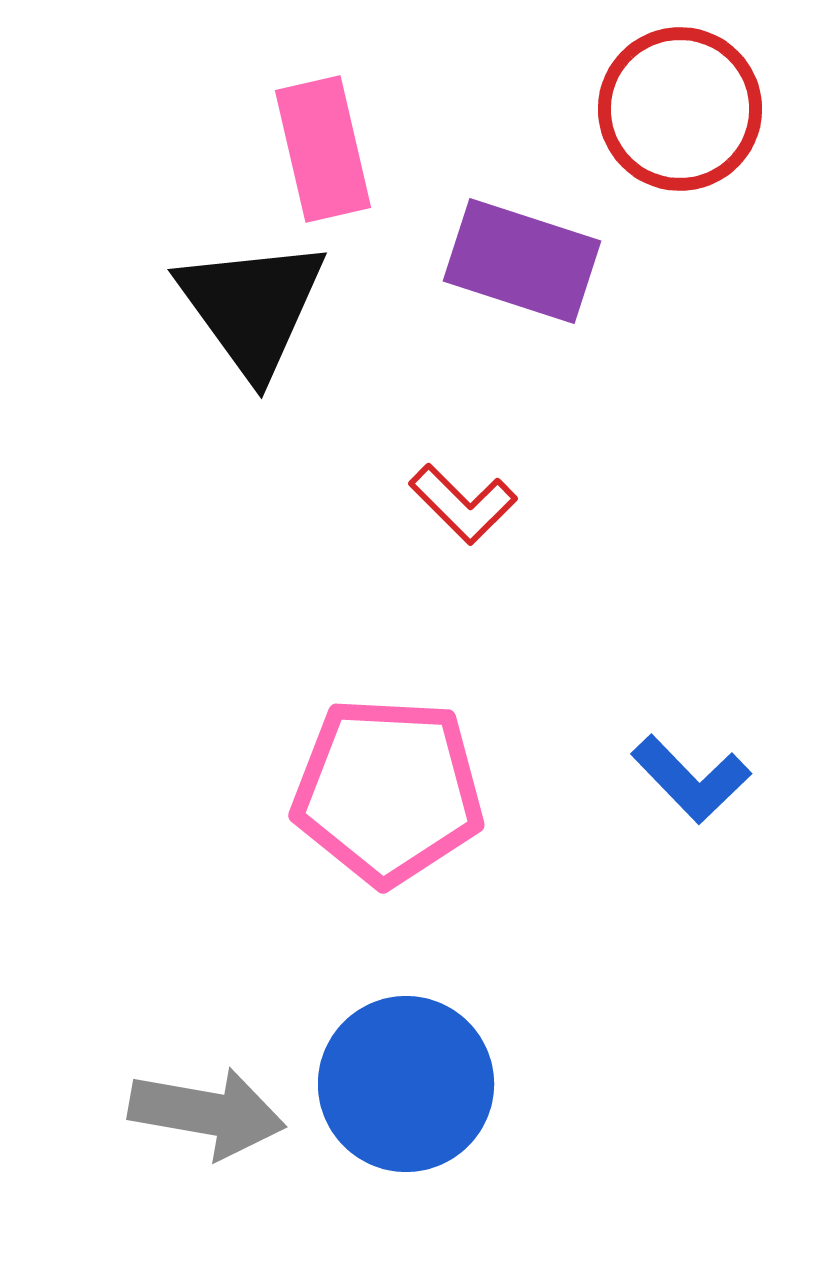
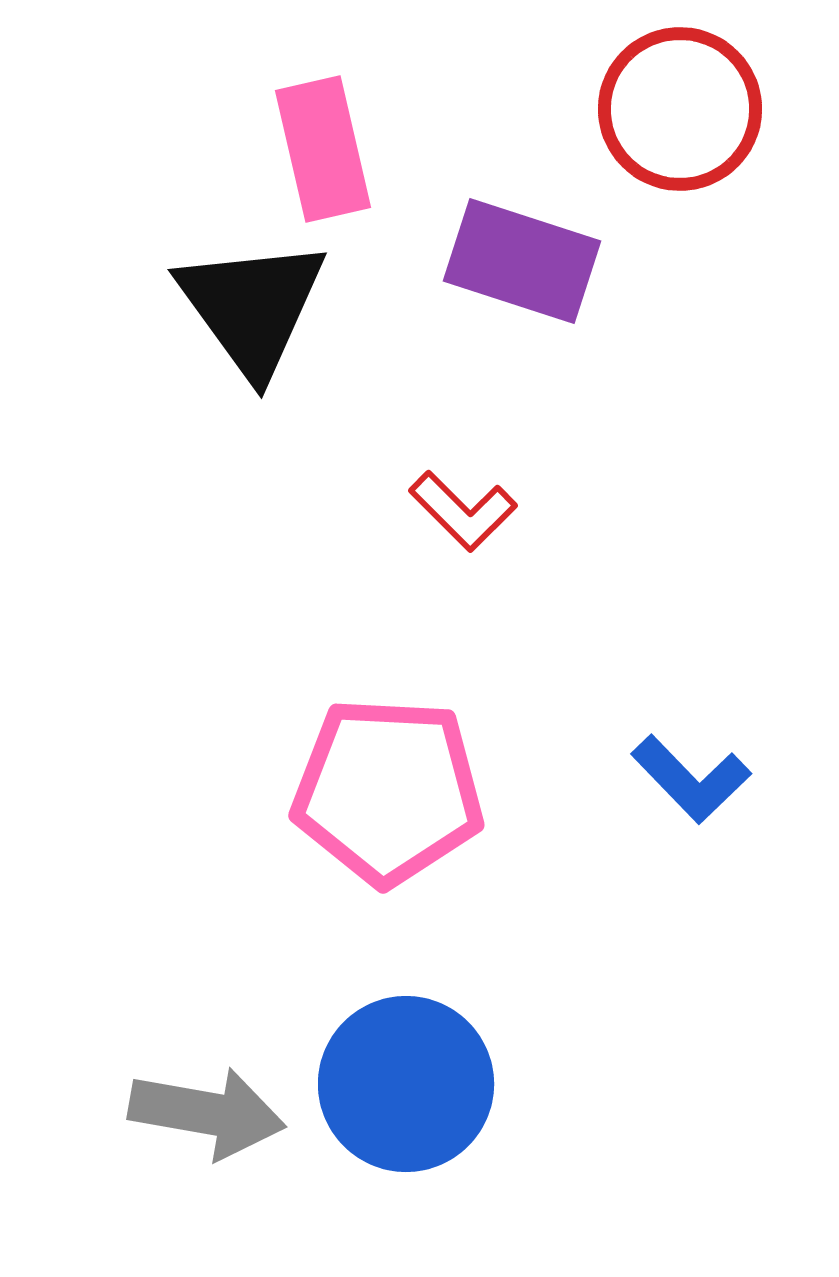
red L-shape: moved 7 px down
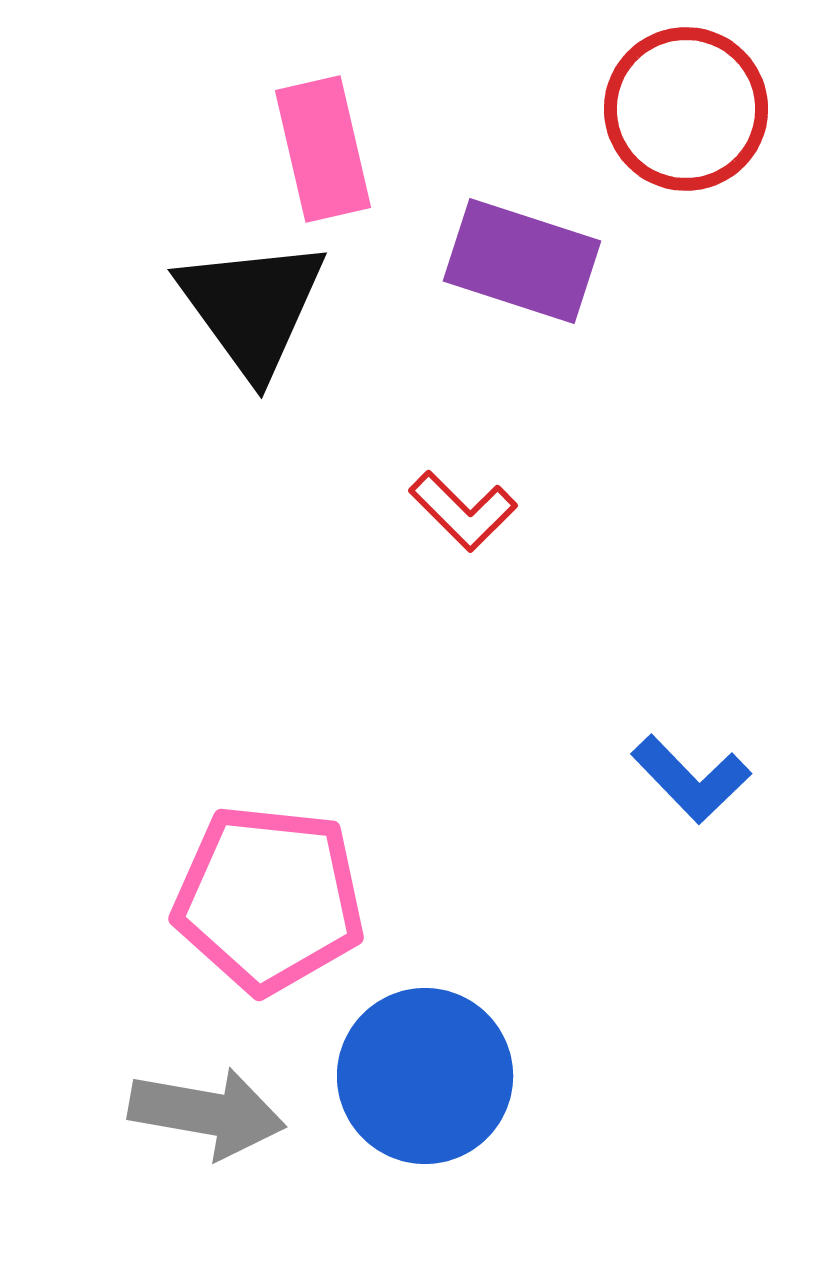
red circle: moved 6 px right
pink pentagon: moved 119 px left, 108 px down; rotated 3 degrees clockwise
blue circle: moved 19 px right, 8 px up
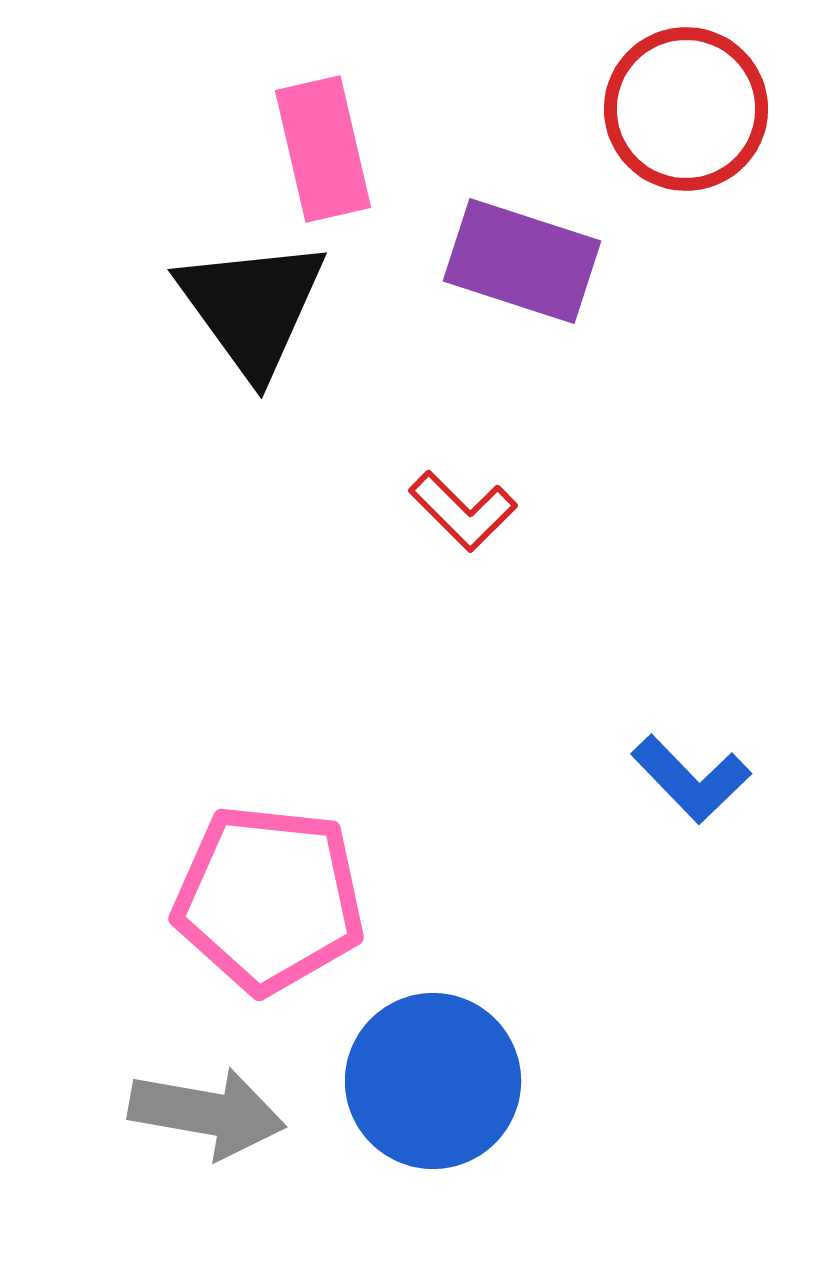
blue circle: moved 8 px right, 5 px down
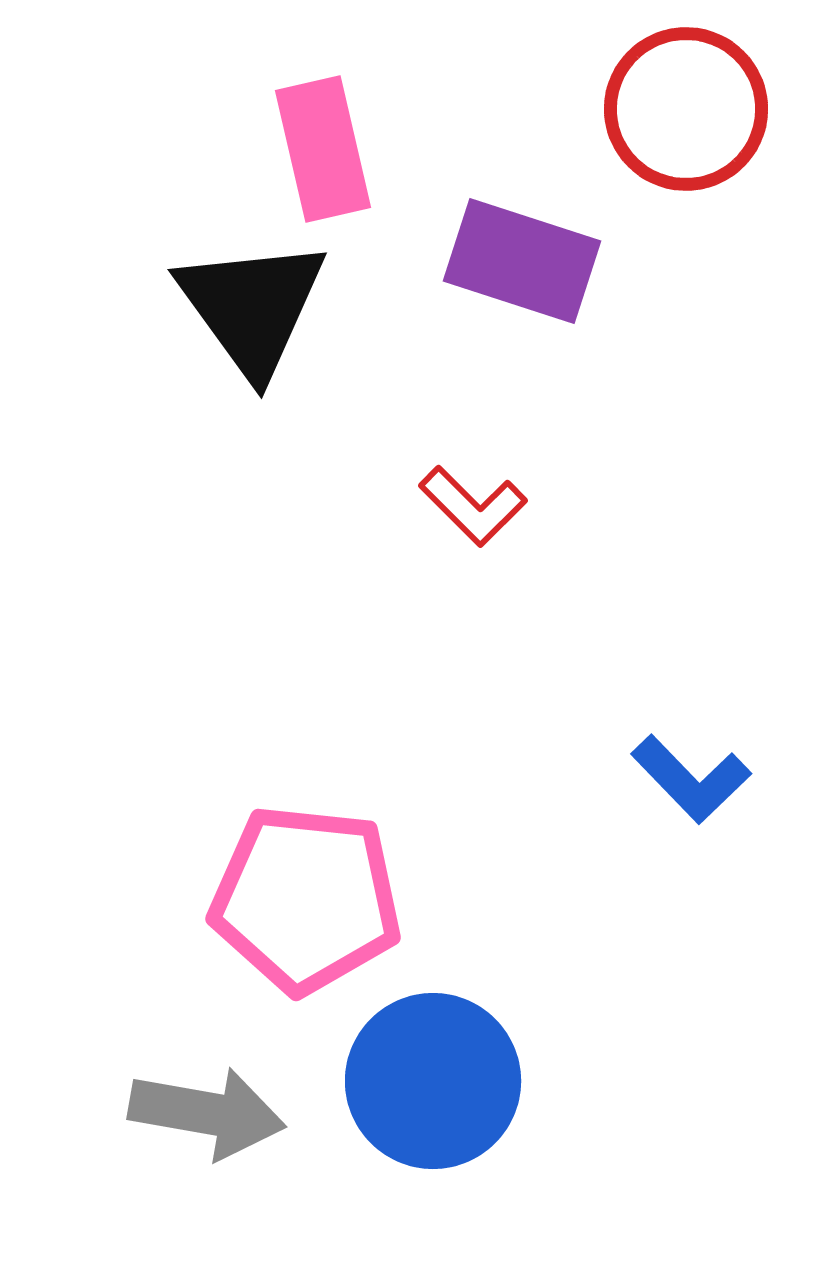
red L-shape: moved 10 px right, 5 px up
pink pentagon: moved 37 px right
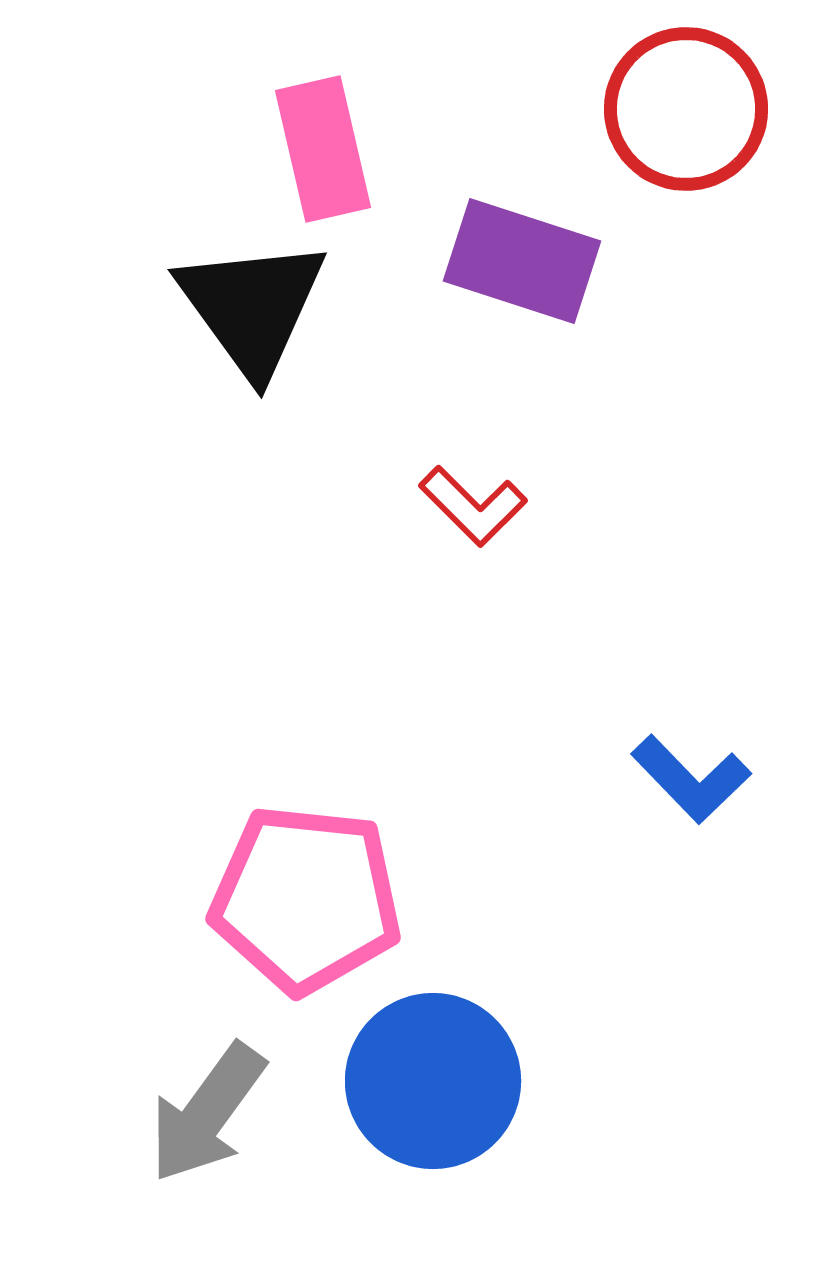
gray arrow: rotated 116 degrees clockwise
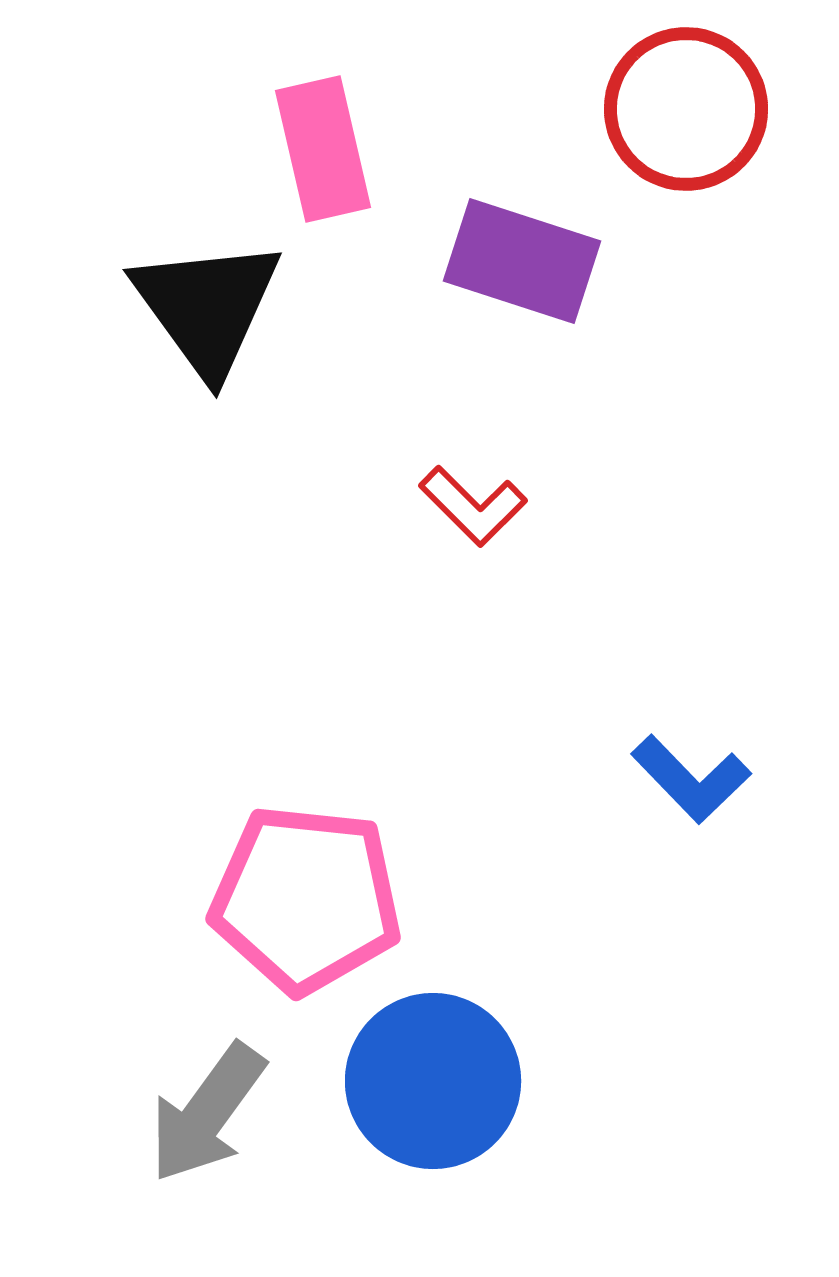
black triangle: moved 45 px left
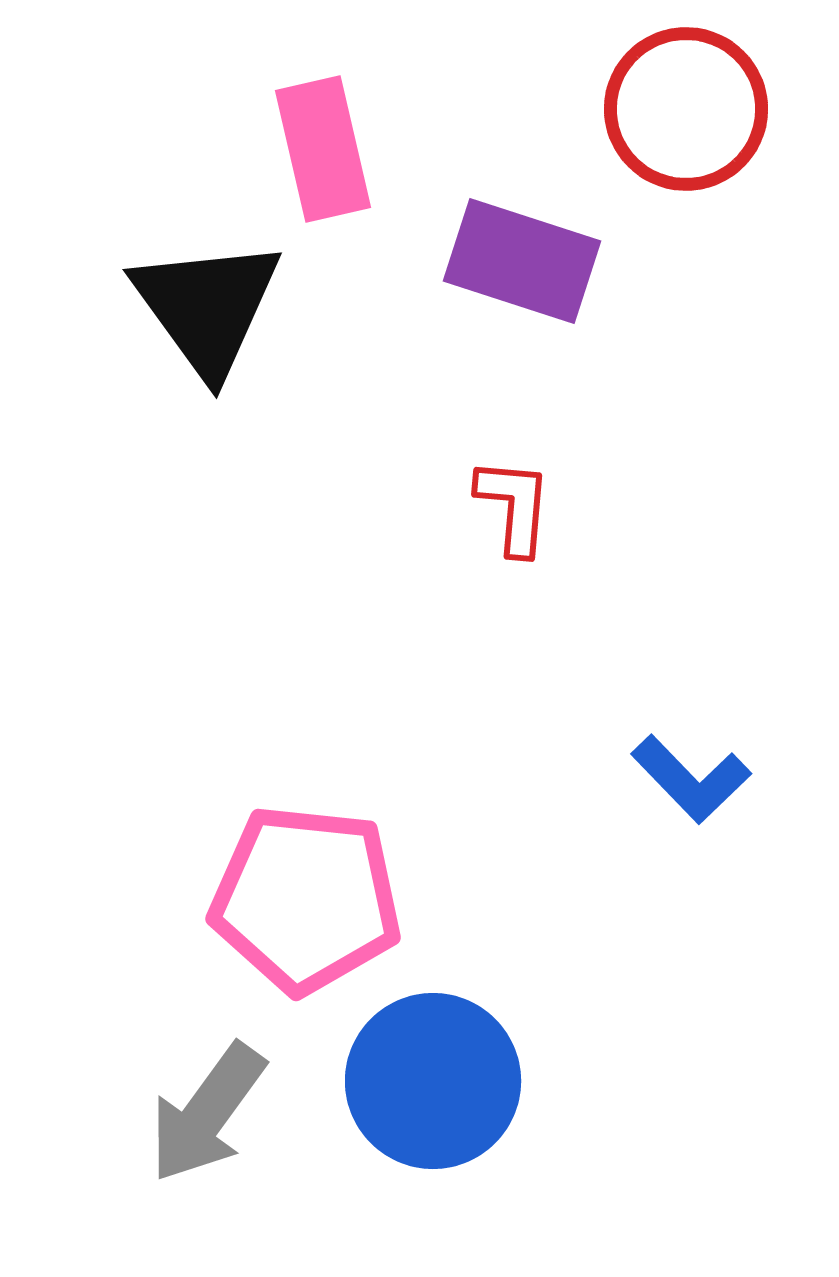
red L-shape: moved 41 px right; rotated 130 degrees counterclockwise
